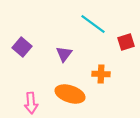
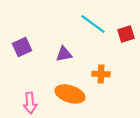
red square: moved 8 px up
purple square: rotated 24 degrees clockwise
purple triangle: rotated 42 degrees clockwise
pink arrow: moved 1 px left
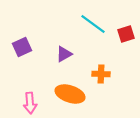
purple triangle: rotated 18 degrees counterclockwise
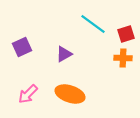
orange cross: moved 22 px right, 16 px up
pink arrow: moved 2 px left, 9 px up; rotated 50 degrees clockwise
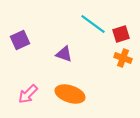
red square: moved 5 px left
purple square: moved 2 px left, 7 px up
purple triangle: rotated 48 degrees clockwise
orange cross: rotated 18 degrees clockwise
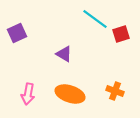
cyan line: moved 2 px right, 5 px up
purple square: moved 3 px left, 7 px up
purple triangle: rotated 12 degrees clockwise
orange cross: moved 8 px left, 33 px down
pink arrow: rotated 35 degrees counterclockwise
